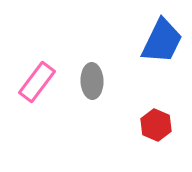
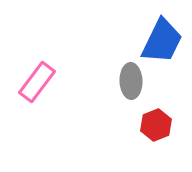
gray ellipse: moved 39 px right
red hexagon: rotated 16 degrees clockwise
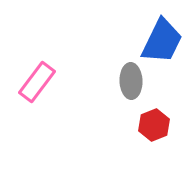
red hexagon: moved 2 px left
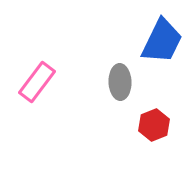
gray ellipse: moved 11 px left, 1 px down
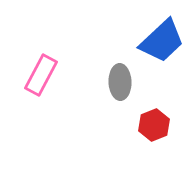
blue trapezoid: rotated 21 degrees clockwise
pink rectangle: moved 4 px right, 7 px up; rotated 9 degrees counterclockwise
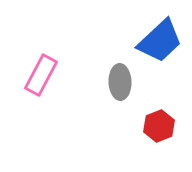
blue trapezoid: moved 2 px left
red hexagon: moved 5 px right, 1 px down
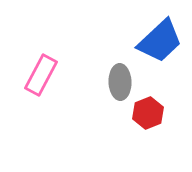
red hexagon: moved 11 px left, 13 px up
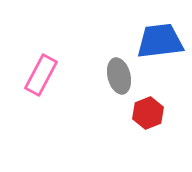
blue trapezoid: rotated 144 degrees counterclockwise
gray ellipse: moved 1 px left, 6 px up; rotated 12 degrees counterclockwise
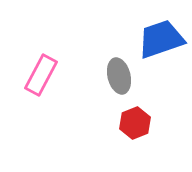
blue trapezoid: moved 1 px right, 2 px up; rotated 12 degrees counterclockwise
red hexagon: moved 13 px left, 10 px down
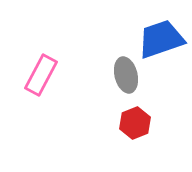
gray ellipse: moved 7 px right, 1 px up
